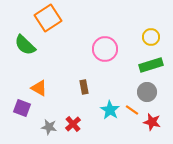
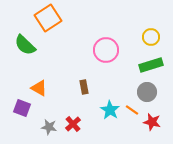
pink circle: moved 1 px right, 1 px down
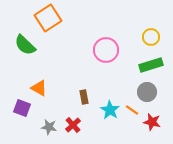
brown rectangle: moved 10 px down
red cross: moved 1 px down
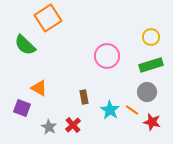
pink circle: moved 1 px right, 6 px down
gray star: rotated 21 degrees clockwise
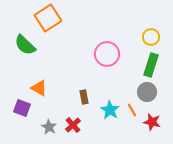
pink circle: moved 2 px up
green rectangle: rotated 55 degrees counterclockwise
orange line: rotated 24 degrees clockwise
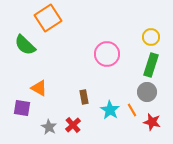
purple square: rotated 12 degrees counterclockwise
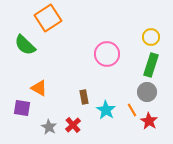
cyan star: moved 4 px left
red star: moved 3 px left, 1 px up; rotated 18 degrees clockwise
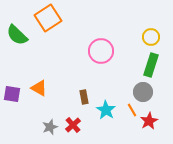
green semicircle: moved 8 px left, 10 px up
pink circle: moved 6 px left, 3 px up
gray circle: moved 4 px left
purple square: moved 10 px left, 14 px up
red star: rotated 12 degrees clockwise
gray star: moved 1 px right; rotated 21 degrees clockwise
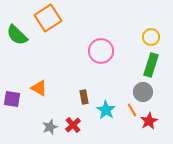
purple square: moved 5 px down
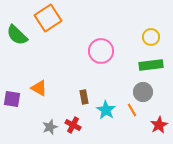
green rectangle: rotated 65 degrees clockwise
red star: moved 10 px right, 4 px down
red cross: rotated 21 degrees counterclockwise
